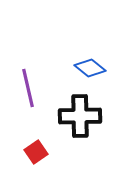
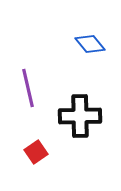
blue diamond: moved 24 px up; rotated 12 degrees clockwise
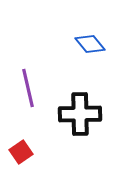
black cross: moved 2 px up
red square: moved 15 px left
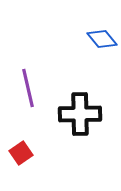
blue diamond: moved 12 px right, 5 px up
red square: moved 1 px down
